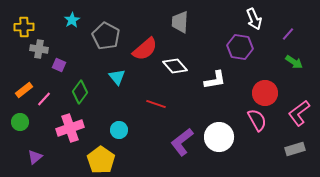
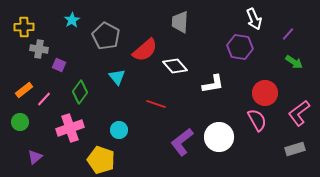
red semicircle: moved 1 px down
white L-shape: moved 2 px left, 4 px down
yellow pentagon: rotated 16 degrees counterclockwise
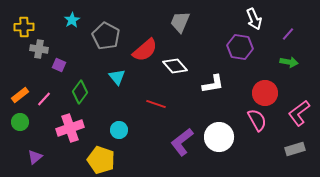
gray trapezoid: rotated 20 degrees clockwise
green arrow: moved 5 px left; rotated 24 degrees counterclockwise
orange rectangle: moved 4 px left, 5 px down
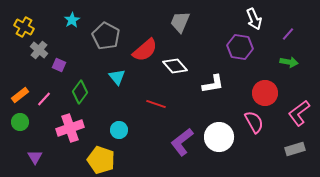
yellow cross: rotated 30 degrees clockwise
gray cross: moved 1 px down; rotated 30 degrees clockwise
pink semicircle: moved 3 px left, 2 px down
purple triangle: rotated 21 degrees counterclockwise
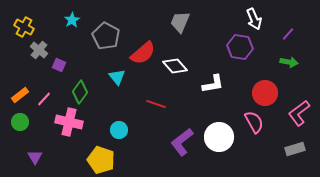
red semicircle: moved 2 px left, 3 px down
pink cross: moved 1 px left, 6 px up; rotated 32 degrees clockwise
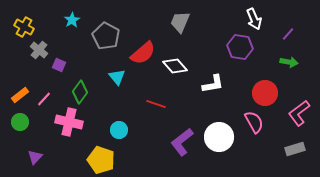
purple triangle: rotated 14 degrees clockwise
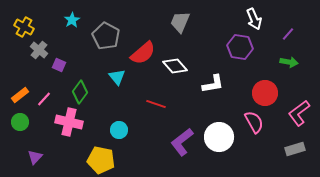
yellow pentagon: rotated 8 degrees counterclockwise
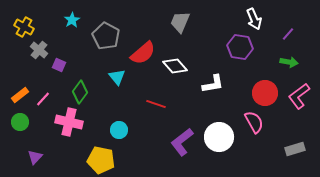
pink line: moved 1 px left
pink L-shape: moved 17 px up
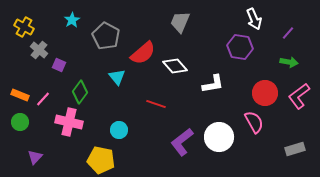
purple line: moved 1 px up
orange rectangle: rotated 60 degrees clockwise
